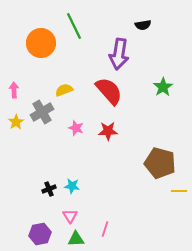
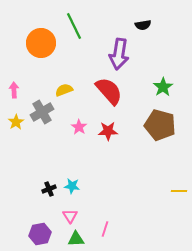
pink star: moved 3 px right, 1 px up; rotated 14 degrees clockwise
brown pentagon: moved 38 px up
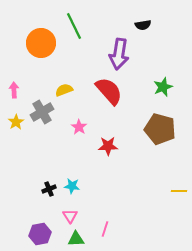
green star: rotated 12 degrees clockwise
brown pentagon: moved 4 px down
red star: moved 15 px down
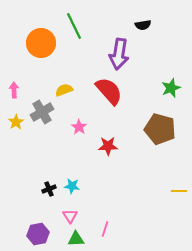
green star: moved 8 px right, 1 px down
purple hexagon: moved 2 px left
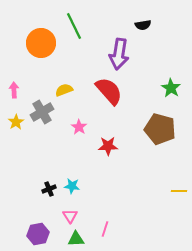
green star: rotated 18 degrees counterclockwise
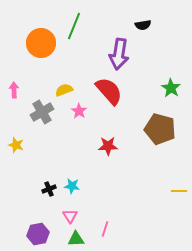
green line: rotated 48 degrees clockwise
yellow star: moved 23 px down; rotated 21 degrees counterclockwise
pink star: moved 16 px up
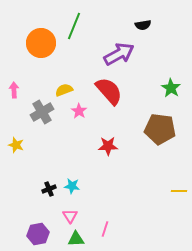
purple arrow: rotated 128 degrees counterclockwise
brown pentagon: rotated 8 degrees counterclockwise
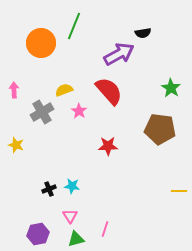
black semicircle: moved 8 px down
green triangle: rotated 12 degrees counterclockwise
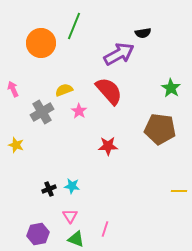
pink arrow: moved 1 px left, 1 px up; rotated 21 degrees counterclockwise
green triangle: rotated 36 degrees clockwise
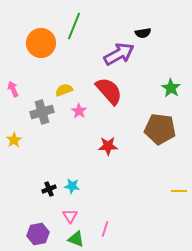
gray cross: rotated 15 degrees clockwise
yellow star: moved 2 px left, 5 px up; rotated 21 degrees clockwise
